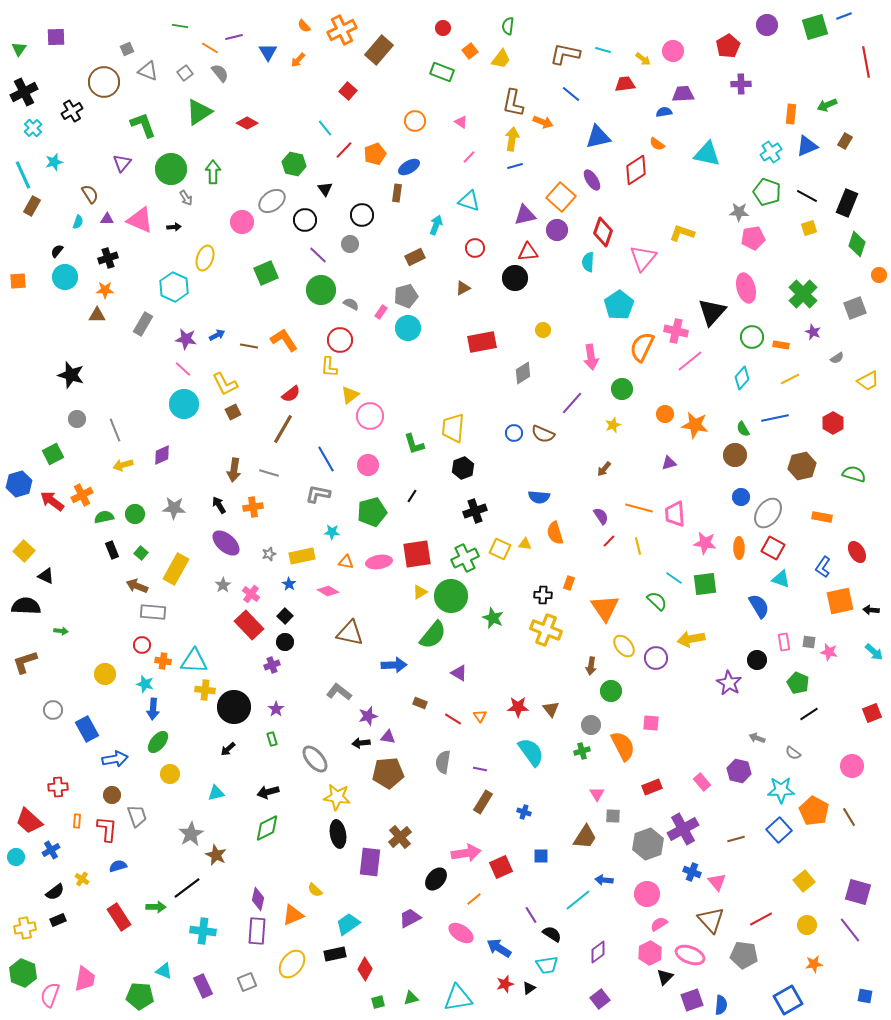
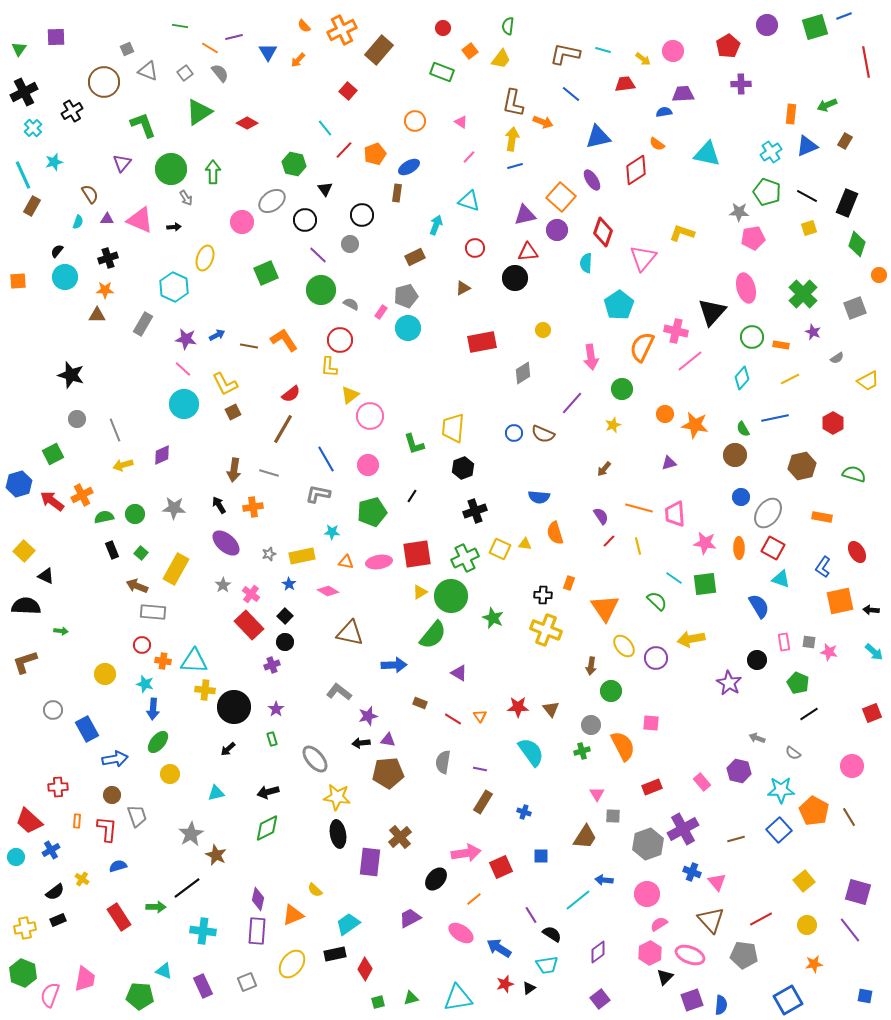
cyan semicircle at (588, 262): moved 2 px left, 1 px down
purple triangle at (388, 737): moved 3 px down
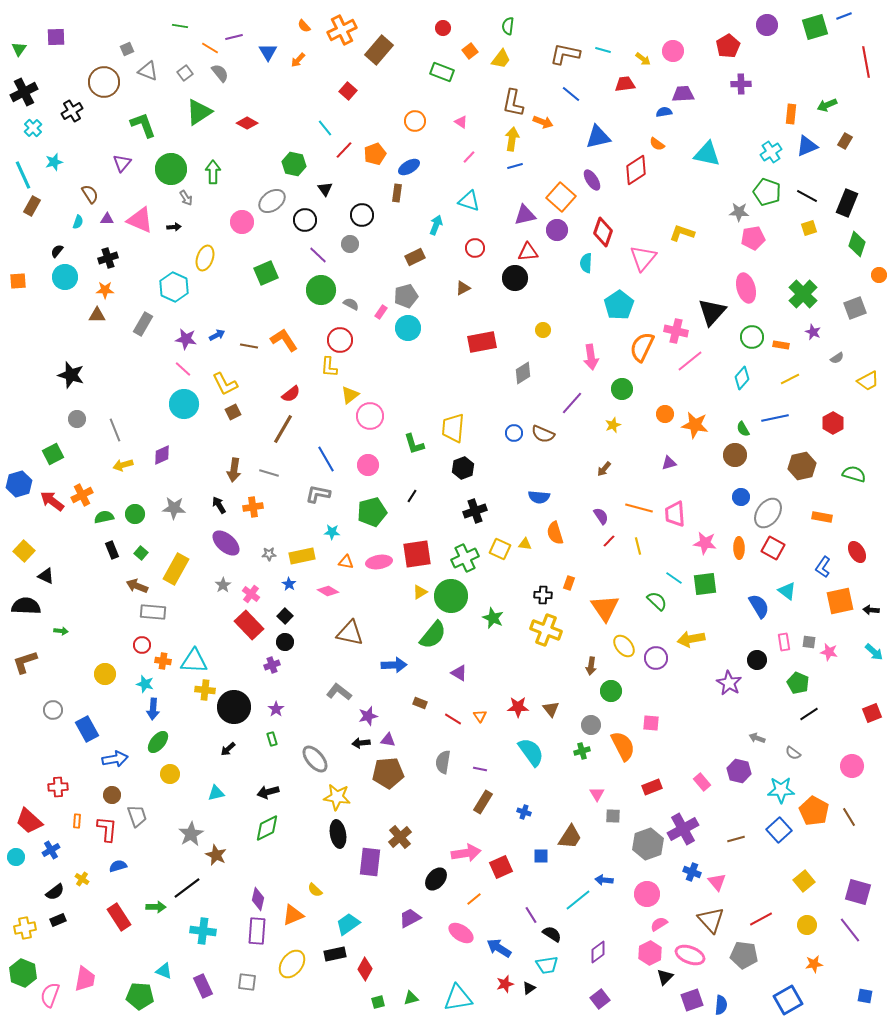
gray star at (269, 554): rotated 16 degrees clockwise
cyan triangle at (781, 579): moved 6 px right, 12 px down; rotated 18 degrees clockwise
brown trapezoid at (585, 837): moved 15 px left
gray square at (247, 982): rotated 30 degrees clockwise
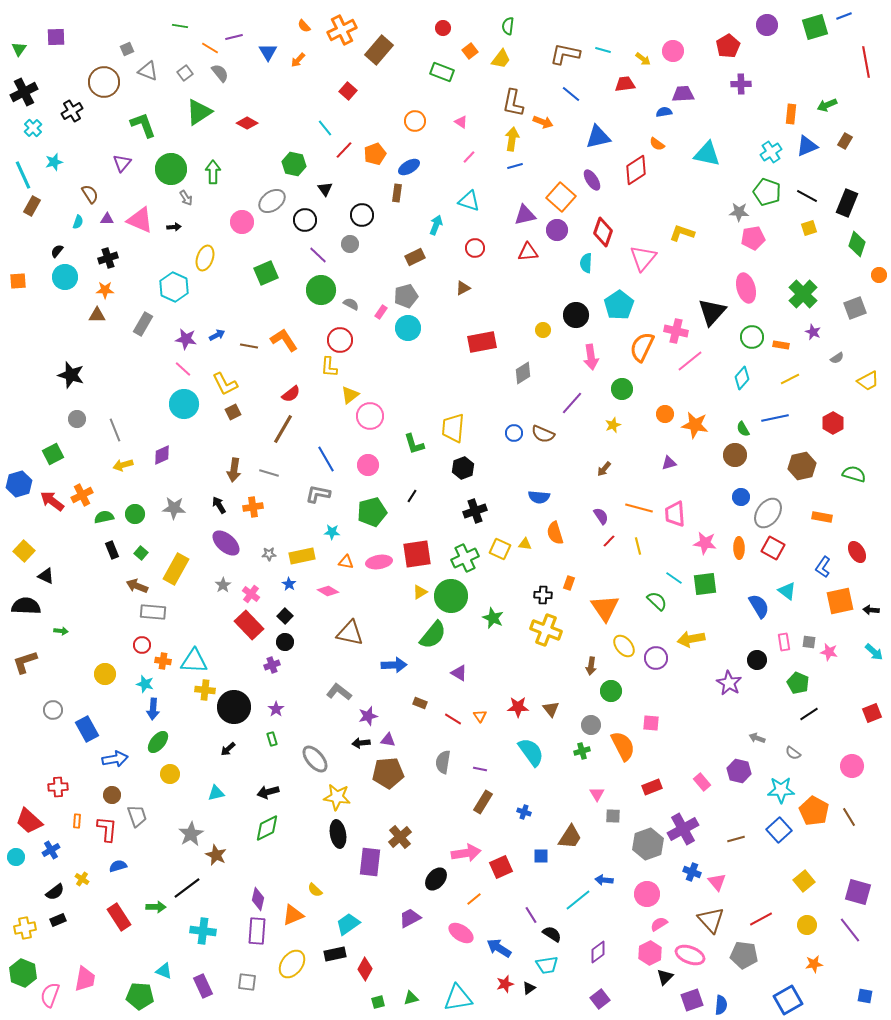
black circle at (515, 278): moved 61 px right, 37 px down
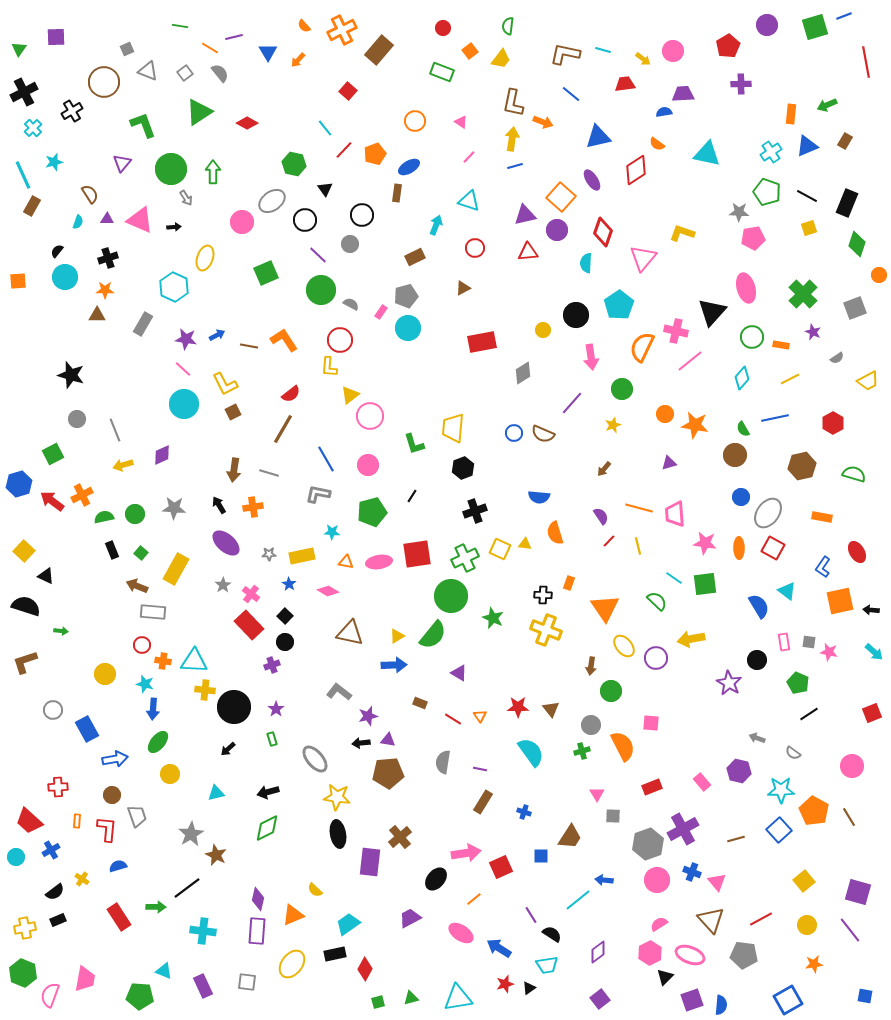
yellow triangle at (420, 592): moved 23 px left, 44 px down
black semicircle at (26, 606): rotated 16 degrees clockwise
pink circle at (647, 894): moved 10 px right, 14 px up
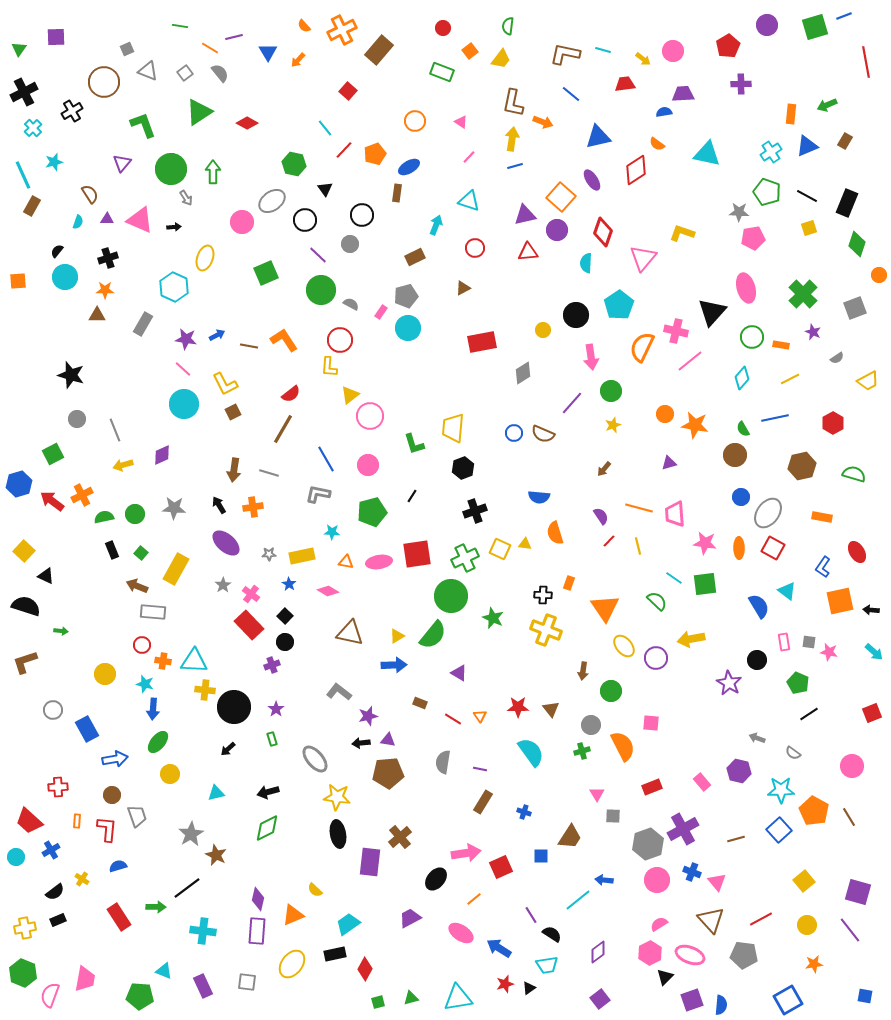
green circle at (622, 389): moved 11 px left, 2 px down
brown arrow at (591, 666): moved 8 px left, 5 px down
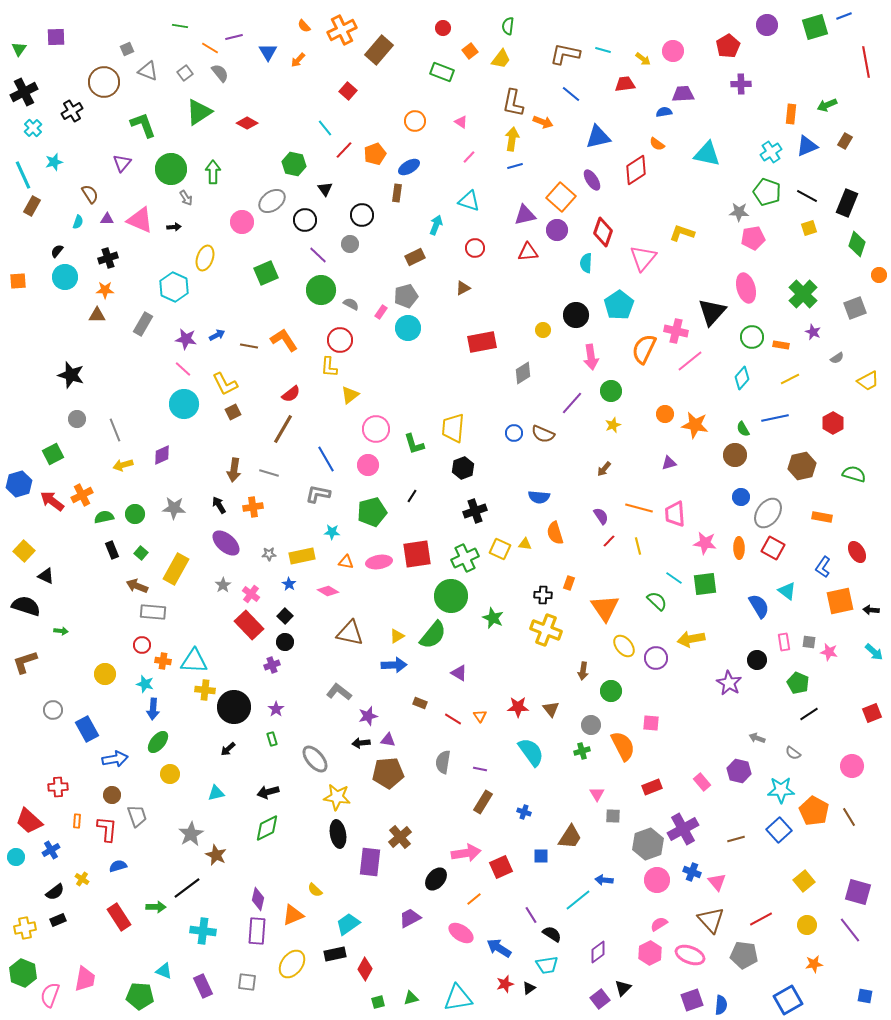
orange semicircle at (642, 347): moved 2 px right, 2 px down
pink circle at (370, 416): moved 6 px right, 13 px down
black triangle at (665, 977): moved 42 px left, 11 px down
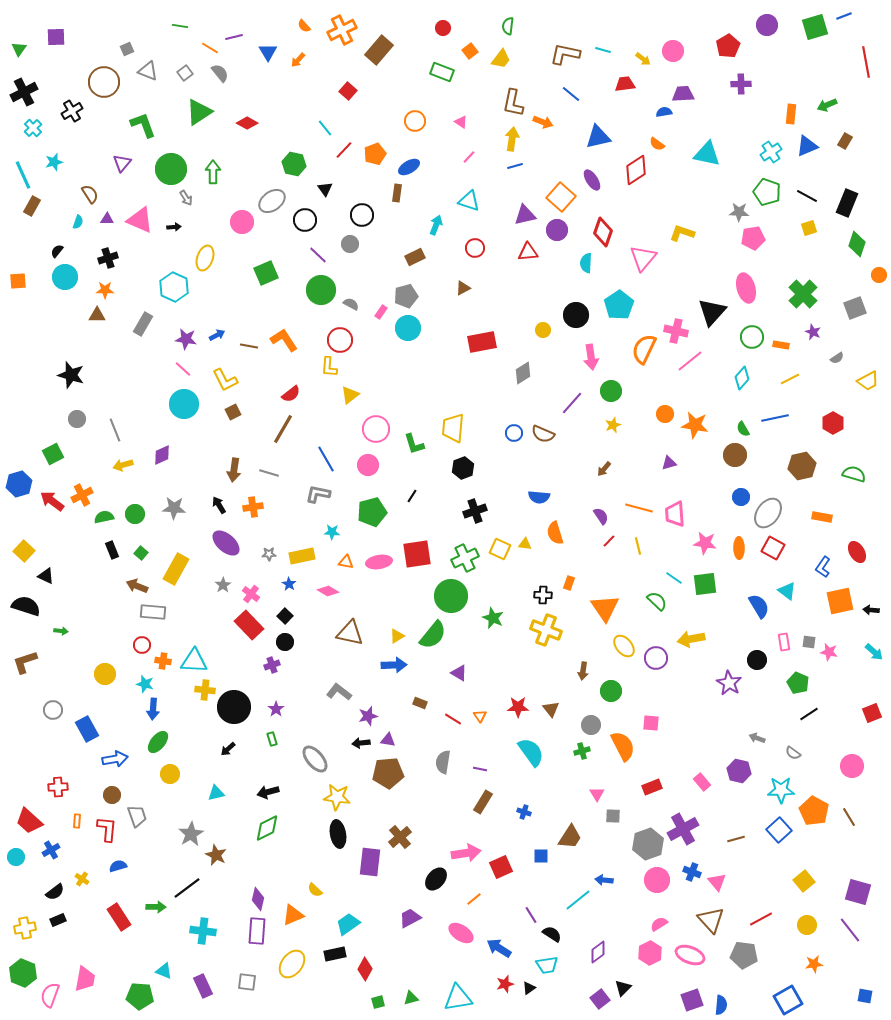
yellow L-shape at (225, 384): moved 4 px up
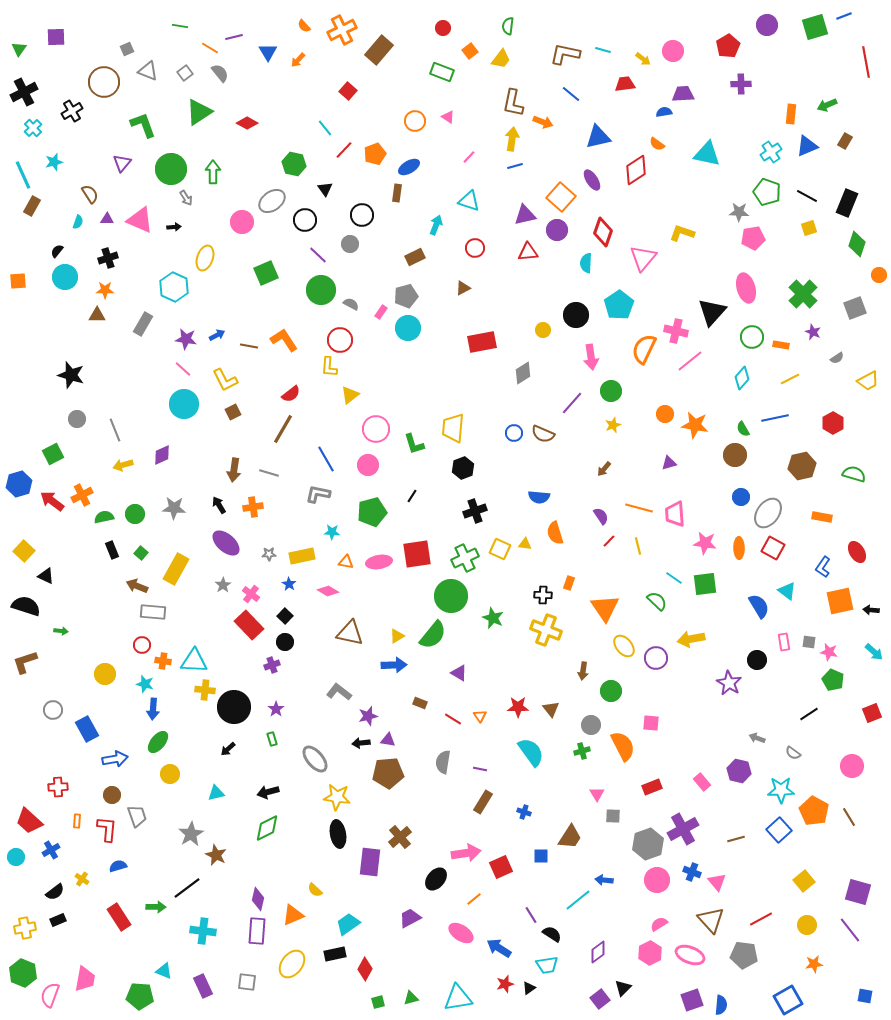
pink triangle at (461, 122): moved 13 px left, 5 px up
green pentagon at (798, 683): moved 35 px right, 3 px up
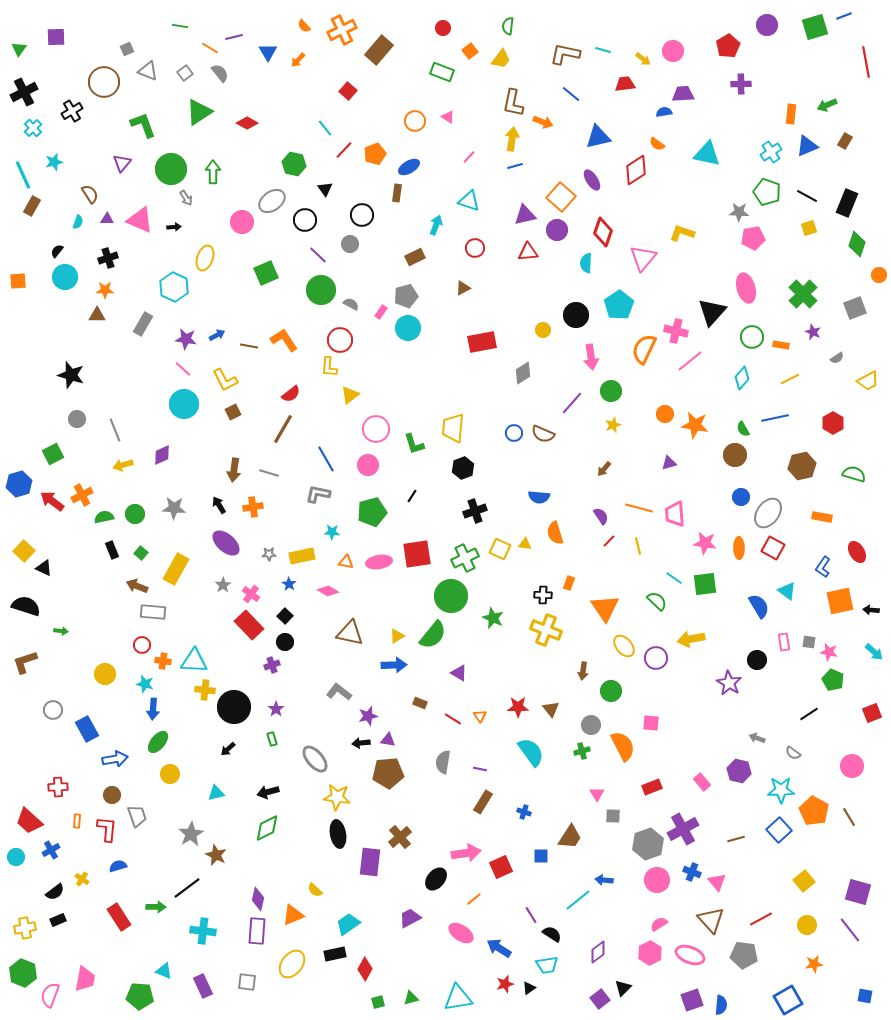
black triangle at (46, 576): moved 2 px left, 8 px up
